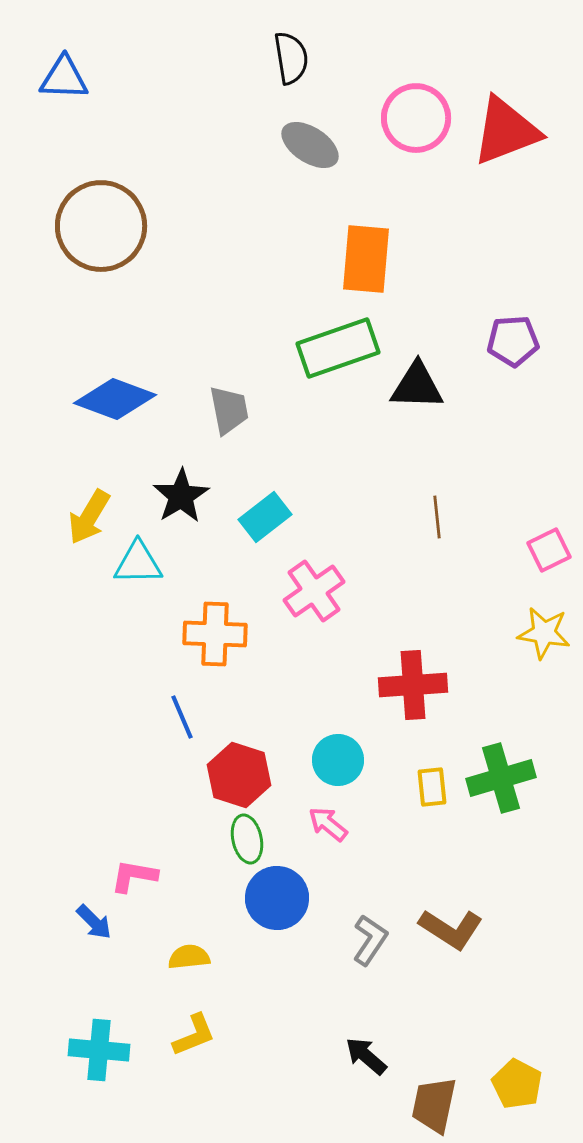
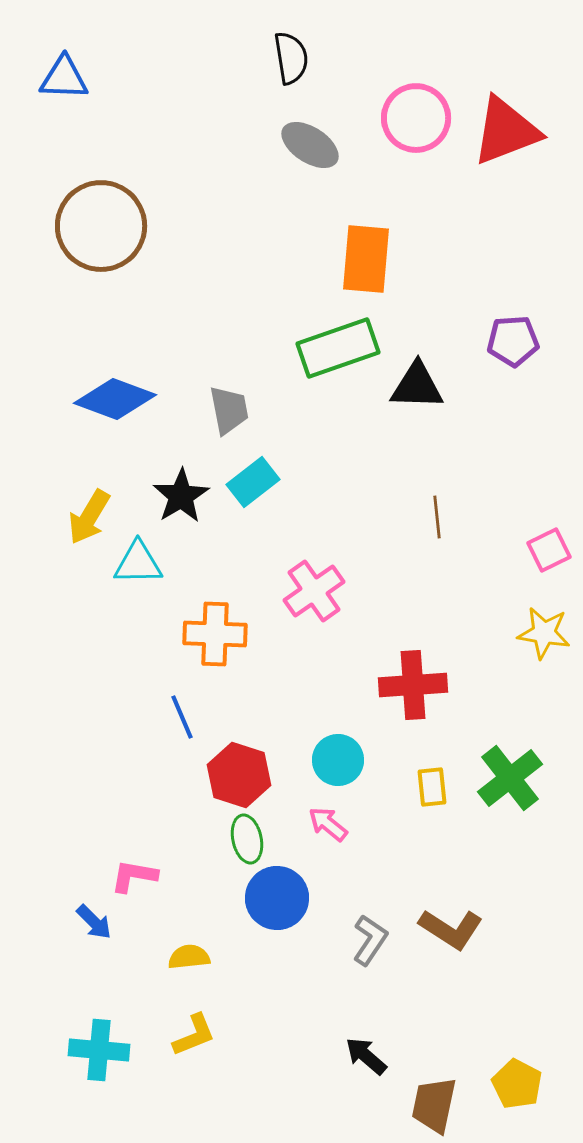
cyan rectangle: moved 12 px left, 35 px up
green cross: moved 9 px right; rotated 22 degrees counterclockwise
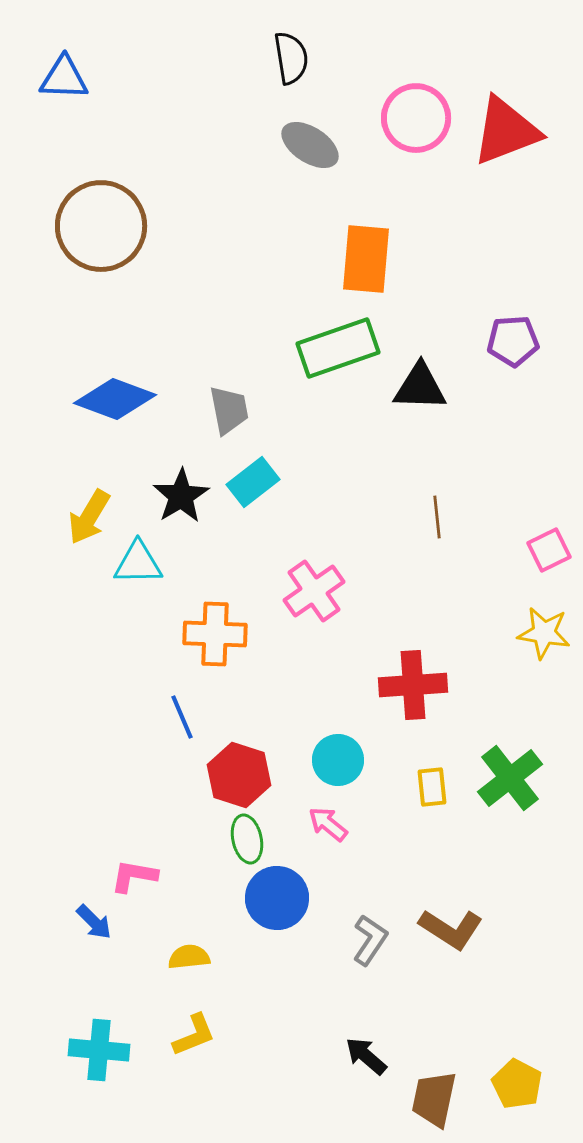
black triangle: moved 3 px right, 1 px down
brown trapezoid: moved 6 px up
